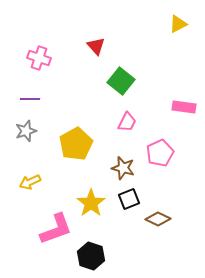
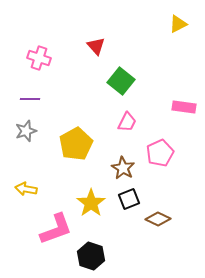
brown star: rotated 15 degrees clockwise
yellow arrow: moved 4 px left, 7 px down; rotated 35 degrees clockwise
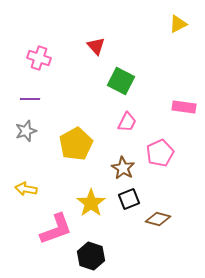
green square: rotated 12 degrees counterclockwise
brown diamond: rotated 10 degrees counterclockwise
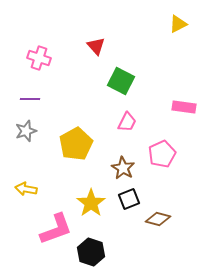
pink pentagon: moved 2 px right, 1 px down
black hexagon: moved 4 px up
